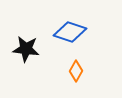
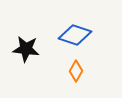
blue diamond: moved 5 px right, 3 px down
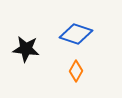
blue diamond: moved 1 px right, 1 px up
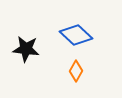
blue diamond: moved 1 px down; rotated 24 degrees clockwise
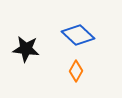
blue diamond: moved 2 px right
